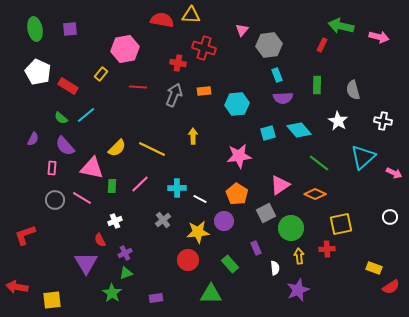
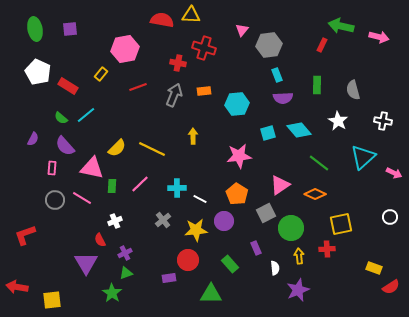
red line at (138, 87): rotated 24 degrees counterclockwise
yellow star at (198, 232): moved 2 px left, 2 px up
purple rectangle at (156, 298): moved 13 px right, 20 px up
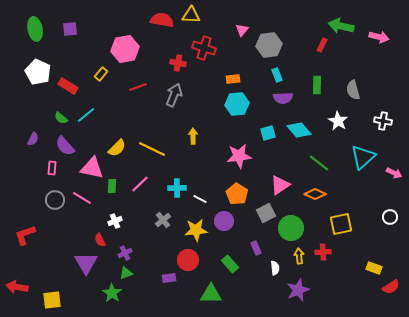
orange rectangle at (204, 91): moved 29 px right, 12 px up
red cross at (327, 249): moved 4 px left, 3 px down
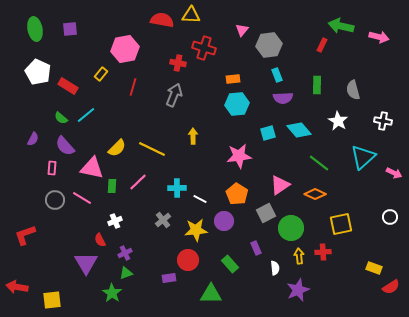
red line at (138, 87): moved 5 px left; rotated 54 degrees counterclockwise
pink line at (140, 184): moved 2 px left, 2 px up
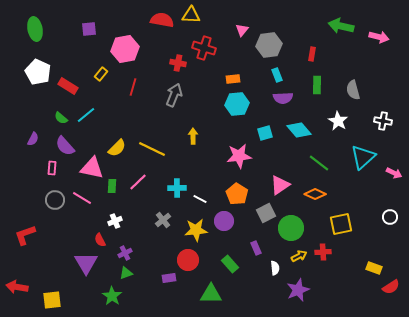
purple square at (70, 29): moved 19 px right
red rectangle at (322, 45): moved 10 px left, 9 px down; rotated 16 degrees counterclockwise
cyan square at (268, 133): moved 3 px left
yellow arrow at (299, 256): rotated 70 degrees clockwise
green star at (112, 293): moved 3 px down
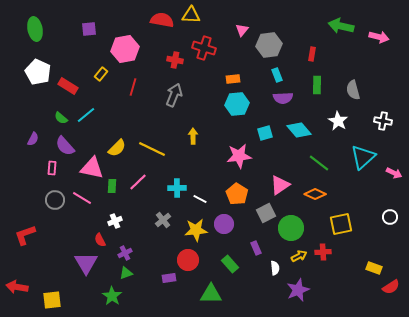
red cross at (178, 63): moved 3 px left, 3 px up
purple circle at (224, 221): moved 3 px down
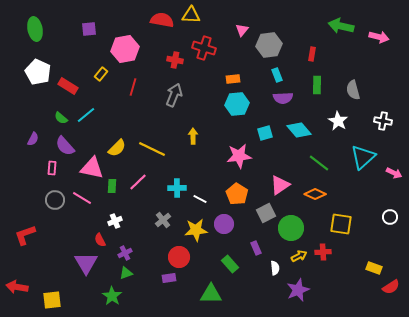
yellow square at (341, 224): rotated 20 degrees clockwise
red circle at (188, 260): moved 9 px left, 3 px up
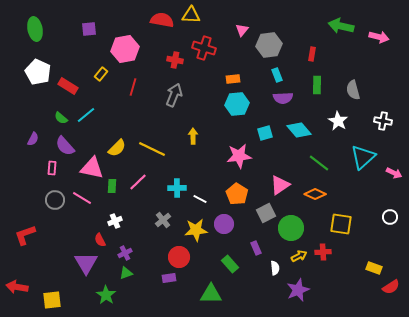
green star at (112, 296): moved 6 px left, 1 px up
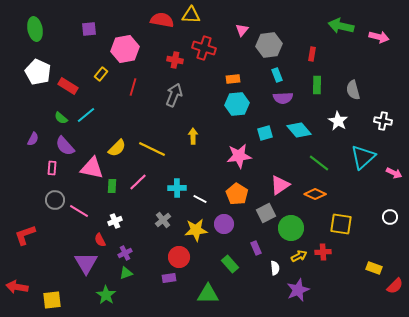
pink line at (82, 198): moved 3 px left, 13 px down
red semicircle at (391, 287): moved 4 px right, 1 px up; rotated 12 degrees counterclockwise
green triangle at (211, 294): moved 3 px left
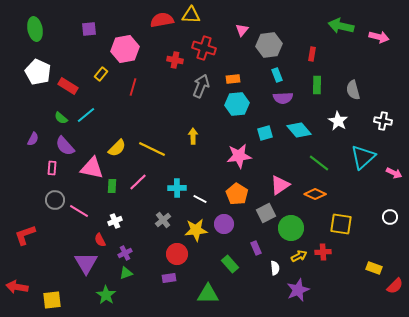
red semicircle at (162, 20): rotated 20 degrees counterclockwise
gray arrow at (174, 95): moved 27 px right, 9 px up
red circle at (179, 257): moved 2 px left, 3 px up
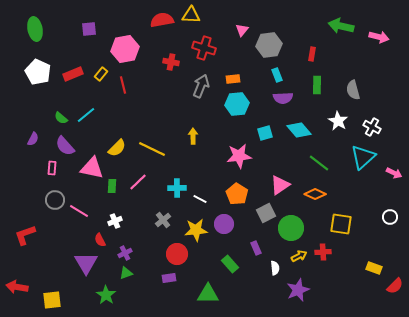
red cross at (175, 60): moved 4 px left, 2 px down
red rectangle at (68, 86): moved 5 px right, 12 px up; rotated 54 degrees counterclockwise
red line at (133, 87): moved 10 px left, 2 px up; rotated 30 degrees counterclockwise
white cross at (383, 121): moved 11 px left, 6 px down; rotated 18 degrees clockwise
